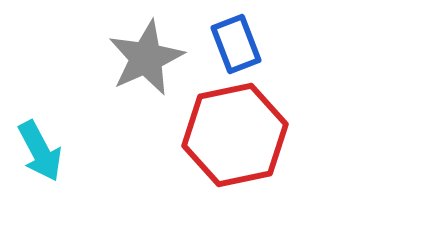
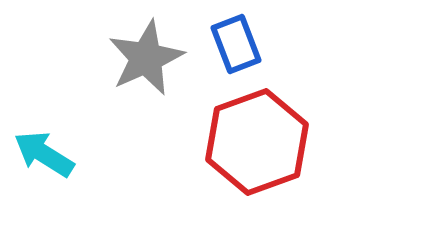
red hexagon: moved 22 px right, 7 px down; rotated 8 degrees counterclockwise
cyan arrow: moved 4 px right, 3 px down; rotated 150 degrees clockwise
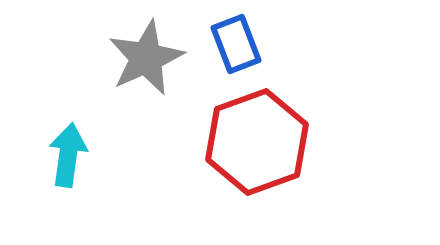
cyan arrow: moved 24 px right, 1 px down; rotated 66 degrees clockwise
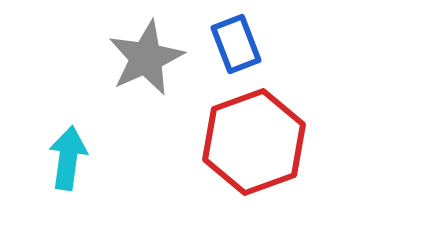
red hexagon: moved 3 px left
cyan arrow: moved 3 px down
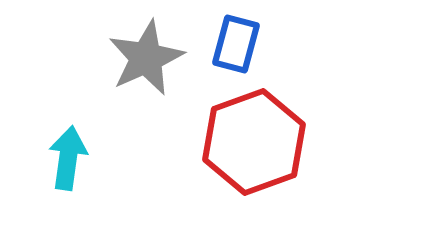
blue rectangle: rotated 36 degrees clockwise
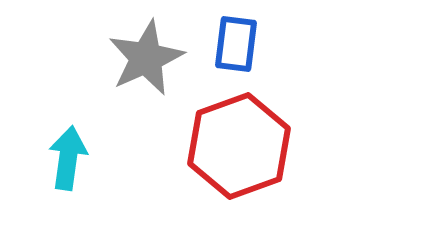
blue rectangle: rotated 8 degrees counterclockwise
red hexagon: moved 15 px left, 4 px down
